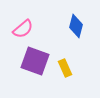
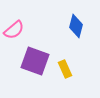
pink semicircle: moved 9 px left, 1 px down
yellow rectangle: moved 1 px down
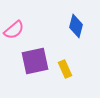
purple square: rotated 32 degrees counterclockwise
